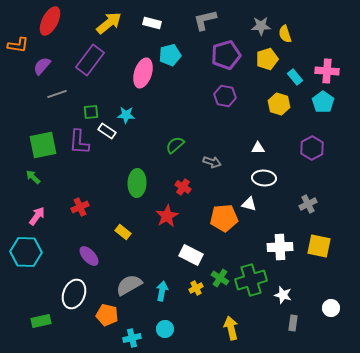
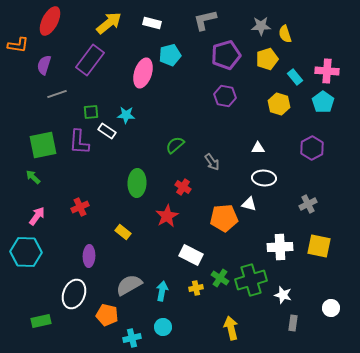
purple semicircle at (42, 66): moved 2 px right, 1 px up; rotated 24 degrees counterclockwise
gray arrow at (212, 162): rotated 36 degrees clockwise
purple ellipse at (89, 256): rotated 45 degrees clockwise
yellow cross at (196, 288): rotated 16 degrees clockwise
cyan circle at (165, 329): moved 2 px left, 2 px up
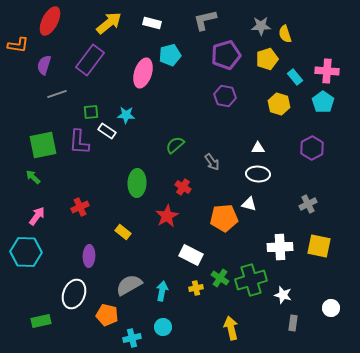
white ellipse at (264, 178): moved 6 px left, 4 px up
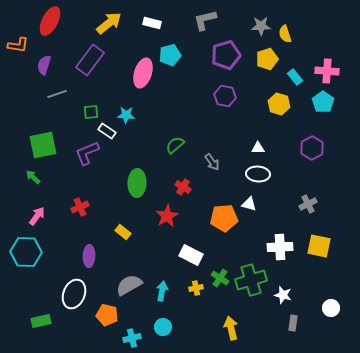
purple L-shape at (79, 142): moved 8 px right, 11 px down; rotated 64 degrees clockwise
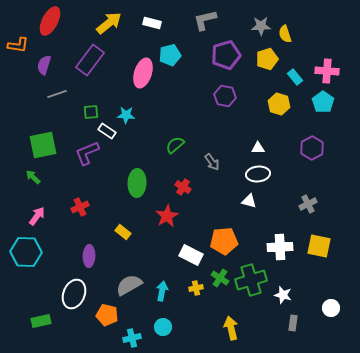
white ellipse at (258, 174): rotated 10 degrees counterclockwise
white triangle at (249, 204): moved 3 px up
orange pentagon at (224, 218): moved 23 px down
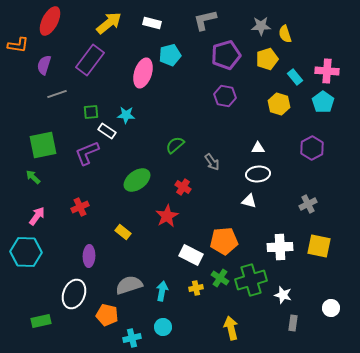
green ellipse at (137, 183): moved 3 px up; rotated 52 degrees clockwise
gray semicircle at (129, 285): rotated 12 degrees clockwise
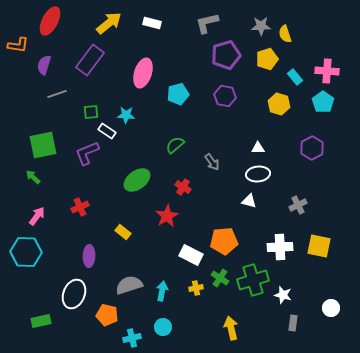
gray L-shape at (205, 20): moved 2 px right, 3 px down
cyan pentagon at (170, 55): moved 8 px right, 39 px down
gray cross at (308, 204): moved 10 px left, 1 px down
green cross at (251, 280): moved 2 px right
